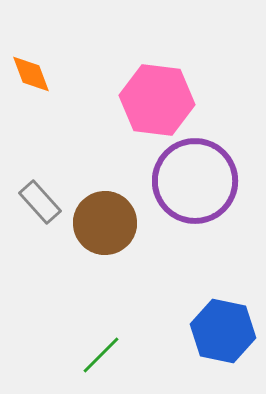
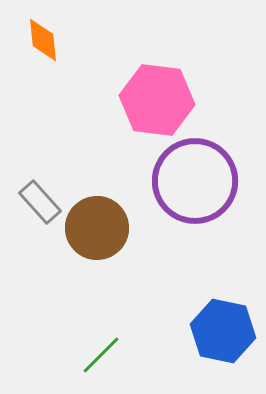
orange diamond: moved 12 px right, 34 px up; rotated 15 degrees clockwise
brown circle: moved 8 px left, 5 px down
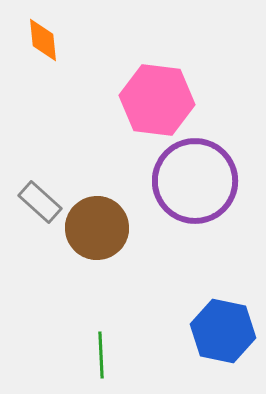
gray rectangle: rotated 6 degrees counterclockwise
green line: rotated 48 degrees counterclockwise
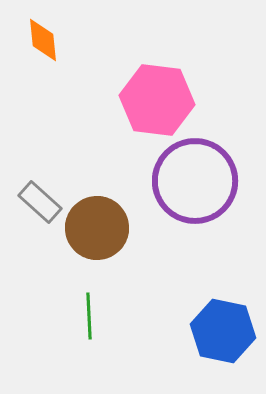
green line: moved 12 px left, 39 px up
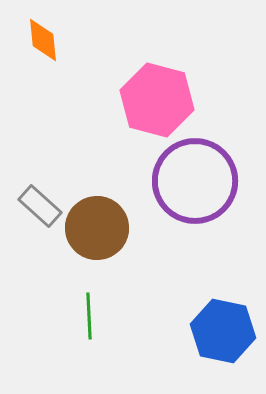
pink hexagon: rotated 8 degrees clockwise
gray rectangle: moved 4 px down
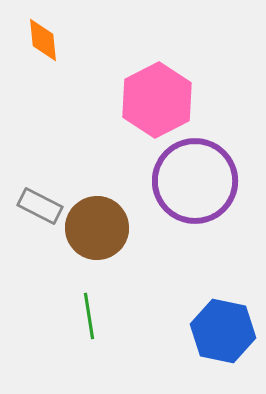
pink hexagon: rotated 18 degrees clockwise
gray rectangle: rotated 15 degrees counterclockwise
green line: rotated 6 degrees counterclockwise
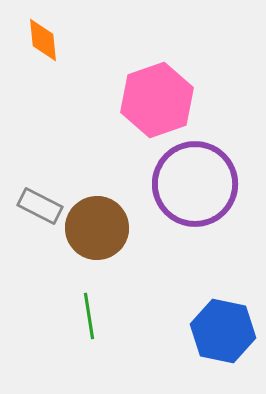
pink hexagon: rotated 8 degrees clockwise
purple circle: moved 3 px down
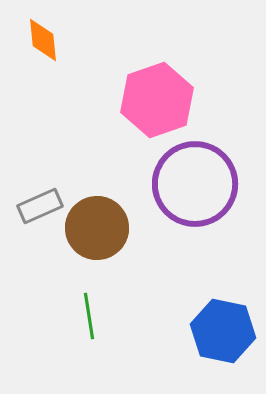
gray rectangle: rotated 51 degrees counterclockwise
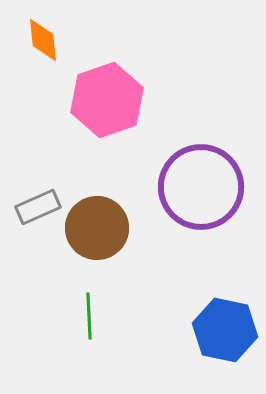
pink hexagon: moved 50 px left
purple circle: moved 6 px right, 3 px down
gray rectangle: moved 2 px left, 1 px down
green line: rotated 6 degrees clockwise
blue hexagon: moved 2 px right, 1 px up
